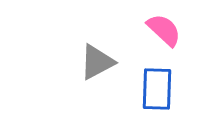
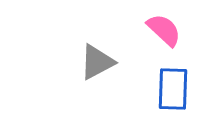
blue rectangle: moved 16 px right
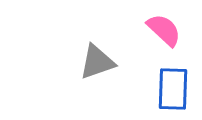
gray triangle: rotated 9 degrees clockwise
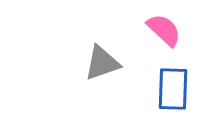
gray triangle: moved 5 px right, 1 px down
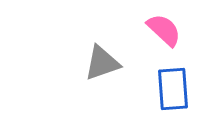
blue rectangle: rotated 6 degrees counterclockwise
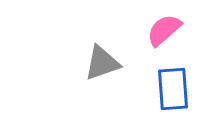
pink semicircle: rotated 84 degrees counterclockwise
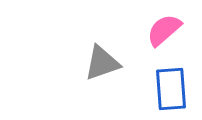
blue rectangle: moved 2 px left
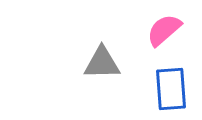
gray triangle: rotated 18 degrees clockwise
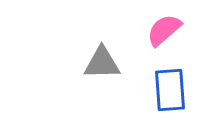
blue rectangle: moved 1 px left, 1 px down
